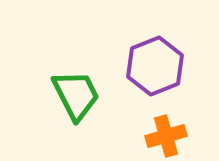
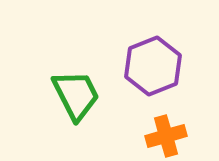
purple hexagon: moved 2 px left
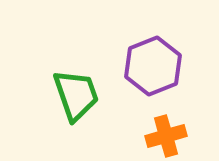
green trapezoid: rotated 8 degrees clockwise
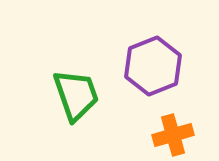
orange cross: moved 7 px right, 1 px up
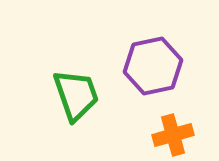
purple hexagon: rotated 10 degrees clockwise
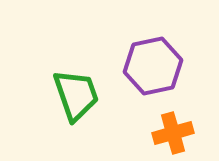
orange cross: moved 2 px up
